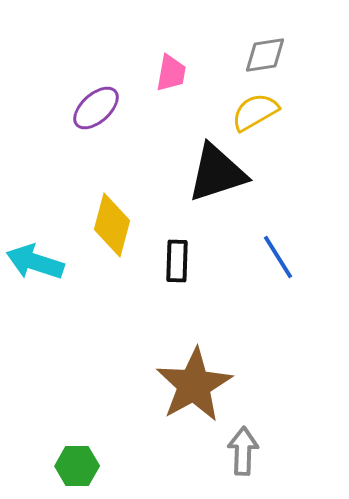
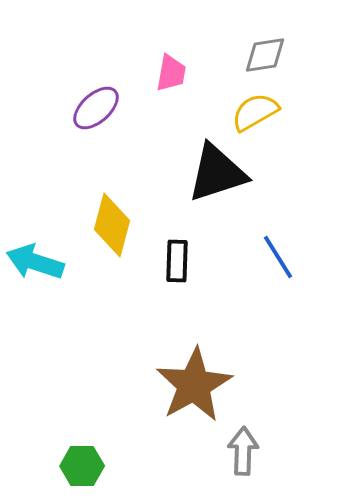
green hexagon: moved 5 px right
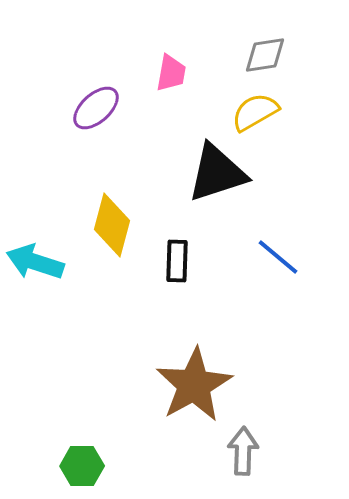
blue line: rotated 18 degrees counterclockwise
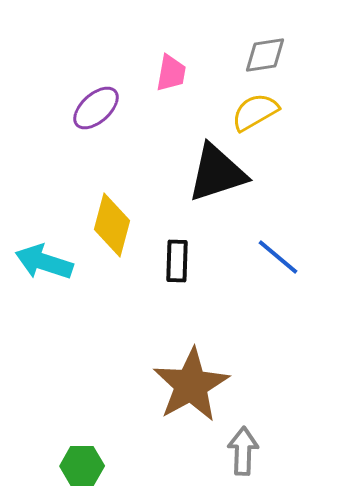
cyan arrow: moved 9 px right
brown star: moved 3 px left
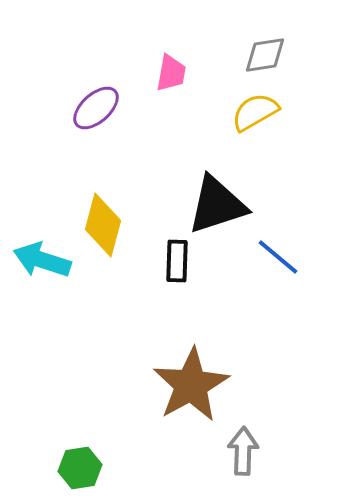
black triangle: moved 32 px down
yellow diamond: moved 9 px left
cyan arrow: moved 2 px left, 2 px up
green hexagon: moved 2 px left, 2 px down; rotated 9 degrees counterclockwise
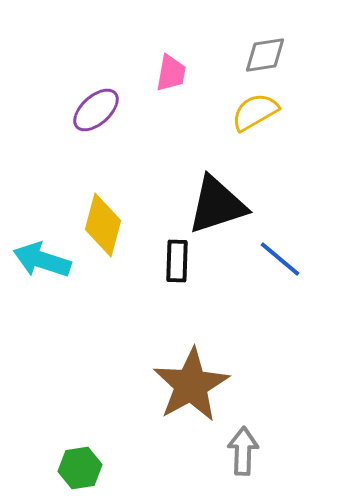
purple ellipse: moved 2 px down
blue line: moved 2 px right, 2 px down
